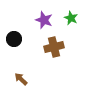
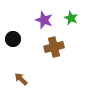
black circle: moved 1 px left
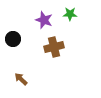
green star: moved 1 px left, 4 px up; rotated 24 degrees counterclockwise
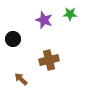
brown cross: moved 5 px left, 13 px down
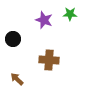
brown cross: rotated 18 degrees clockwise
brown arrow: moved 4 px left
